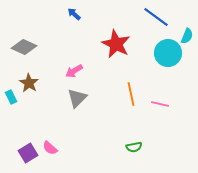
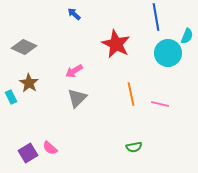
blue line: rotated 44 degrees clockwise
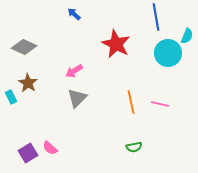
brown star: moved 1 px left
orange line: moved 8 px down
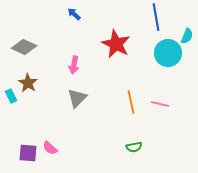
pink arrow: moved 6 px up; rotated 48 degrees counterclockwise
cyan rectangle: moved 1 px up
purple square: rotated 36 degrees clockwise
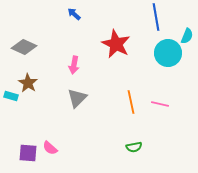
cyan rectangle: rotated 48 degrees counterclockwise
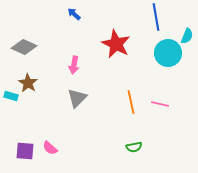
purple square: moved 3 px left, 2 px up
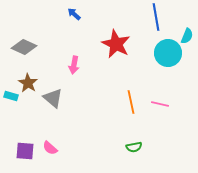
gray triangle: moved 24 px left; rotated 35 degrees counterclockwise
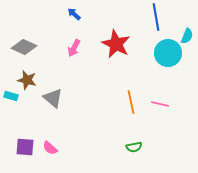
pink arrow: moved 17 px up; rotated 18 degrees clockwise
brown star: moved 1 px left, 3 px up; rotated 18 degrees counterclockwise
purple square: moved 4 px up
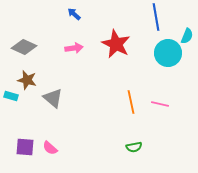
pink arrow: rotated 126 degrees counterclockwise
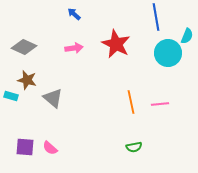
pink line: rotated 18 degrees counterclockwise
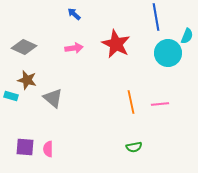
pink semicircle: moved 2 px left, 1 px down; rotated 49 degrees clockwise
